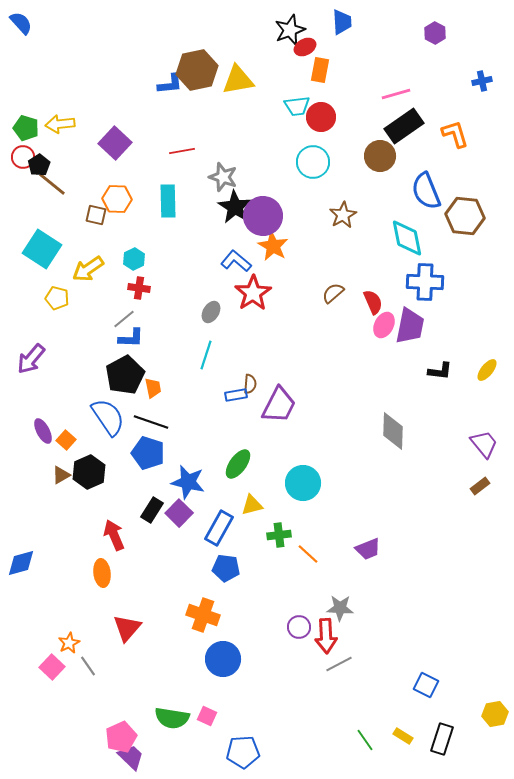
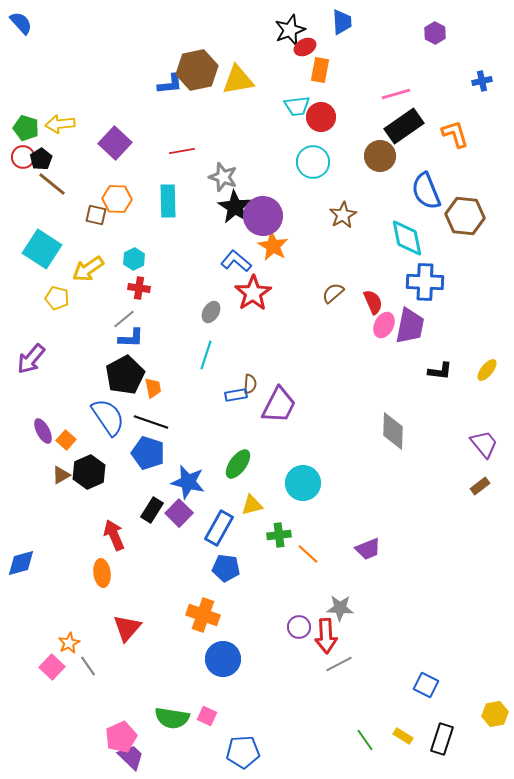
black pentagon at (39, 165): moved 2 px right, 6 px up
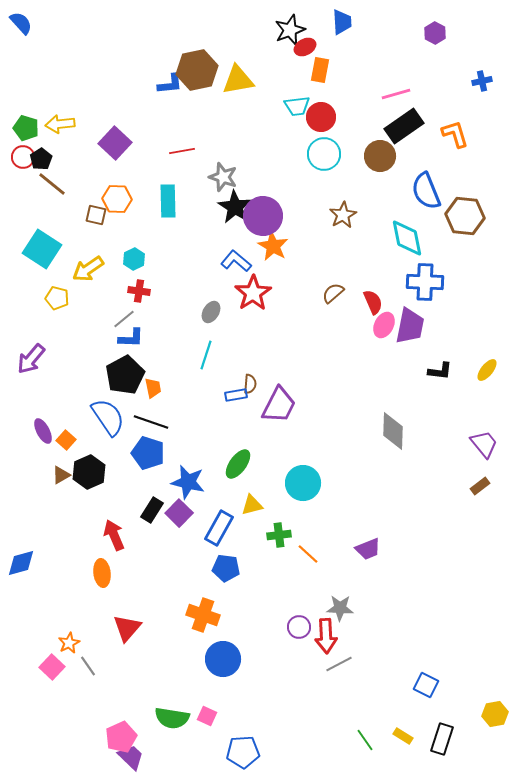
cyan circle at (313, 162): moved 11 px right, 8 px up
red cross at (139, 288): moved 3 px down
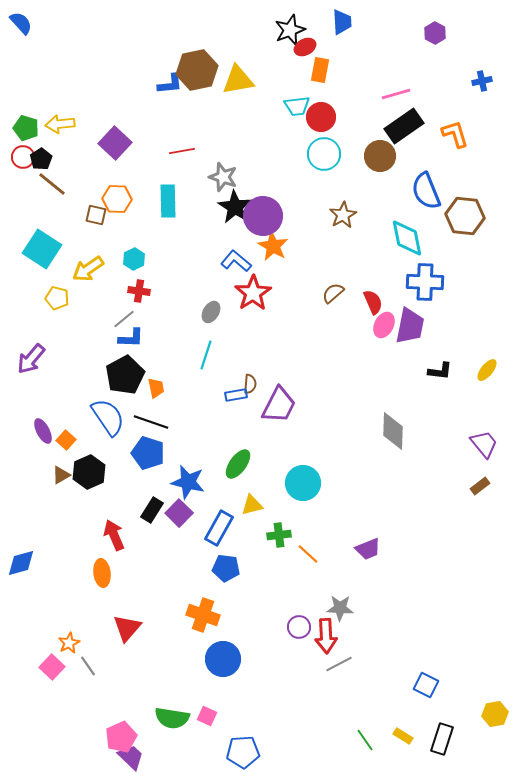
orange trapezoid at (153, 388): moved 3 px right
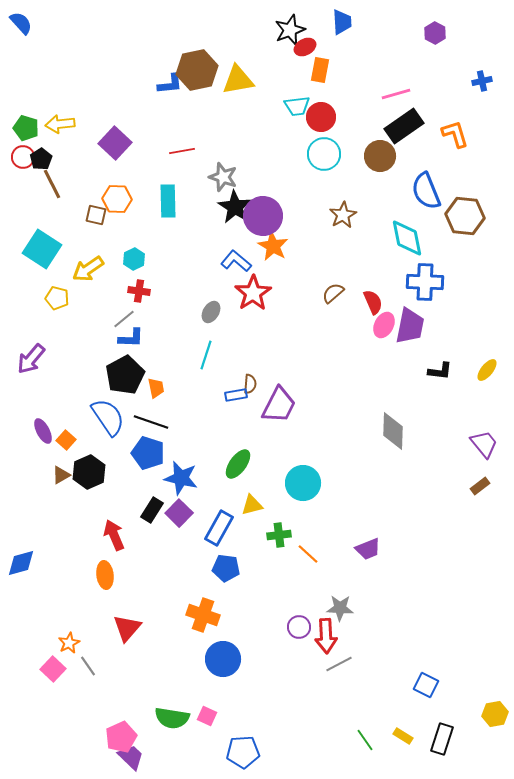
brown line at (52, 184): rotated 24 degrees clockwise
blue star at (188, 482): moved 7 px left, 4 px up
orange ellipse at (102, 573): moved 3 px right, 2 px down
pink square at (52, 667): moved 1 px right, 2 px down
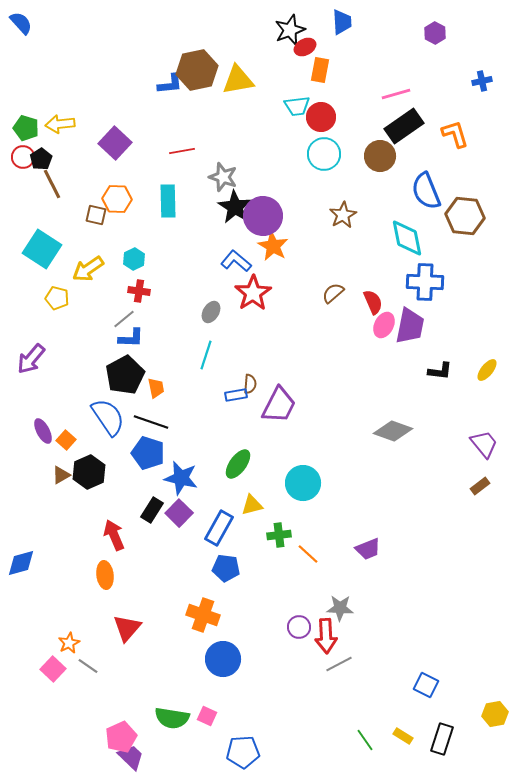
gray diamond at (393, 431): rotated 72 degrees counterclockwise
gray line at (88, 666): rotated 20 degrees counterclockwise
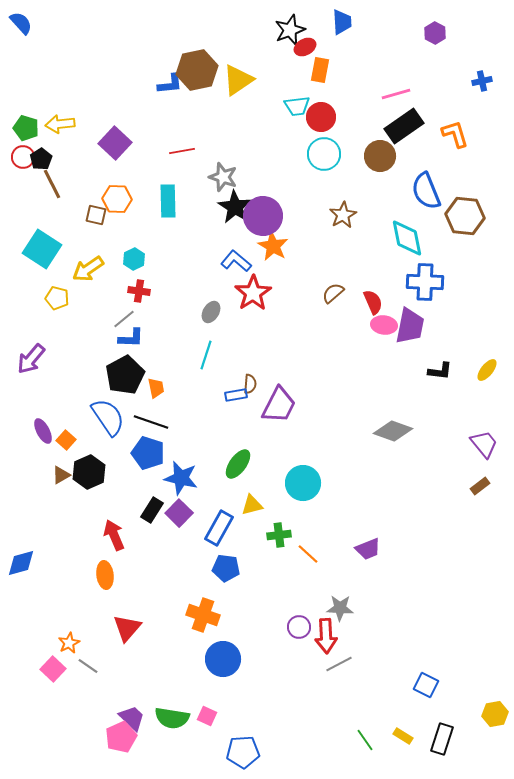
yellow triangle at (238, 80): rotated 24 degrees counterclockwise
pink ellipse at (384, 325): rotated 70 degrees clockwise
purple trapezoid at (131, 757): moved 1 px right, 39 px up
